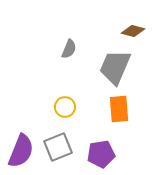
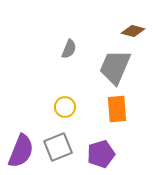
orange rectangle: moved 2 px left
purple pentagon: rotated 8 degrees counterclockwise
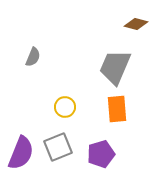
brown diamond: moved 3 px right, 7 px up
gray semicircle: moved 36 px left, 8 px down
purple semicircle: moved 2 px down
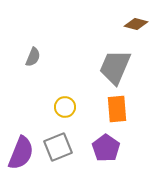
purple pentagon: moved 5 px right, 6 px up; rotated 20 degrees counterclockwise
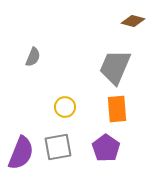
brown diamond: moved 3 px left, 3 px up
gray square: rotated 12 degrees clockwise
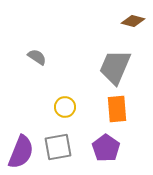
gray semicircle: moved 4 px right; rotated 78 degrees counterclockwise
purple semicircle: moved 1 px up
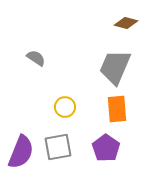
brown diamond: moved 7 px left, 2 px down
gray semicircle: moved 1 px left, 1 px down
